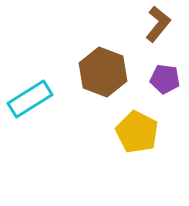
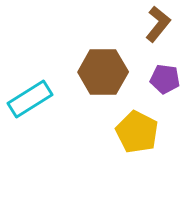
brown hexagon: rotated 21 degrees counterclockwise
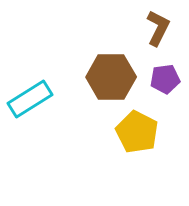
brown L-shape: moved 4 px down; rotated 12 degrees counterclockwise
brown hexagon: moved 8 px right, 5 px down
purple pentagon: rotated 16 degrees counterclockwise
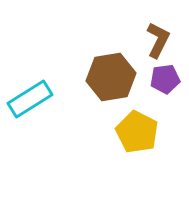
brown L-shape: moved 12 px down
brown hexagon: rotated 9 degrees counterclockwise
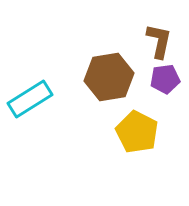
brown L-shape: moved 1 px right, 1 px down; rotated 15 degrees counterclockwise
brown hexagon: moved 2 px left
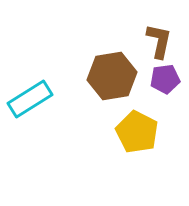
brown hexagon: moved 3 px right, 1 px up
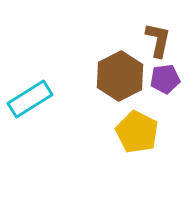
brown L-shape: moved 1 px left, 1 px up
brown hexagon: moved 8 px right; rotated 18 degrees counterclockwise
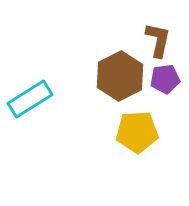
yellow pentagon: rotated 30 degrees counterclockwise
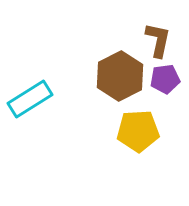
yellow pentagon: moved 1 px right, 1 px up
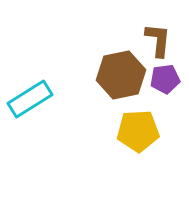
brown L-shape: rotated 6 degrees counterclockwise
brown hexagon: moved 1 px right, 1 px up; rotated 15 degrees clockwise
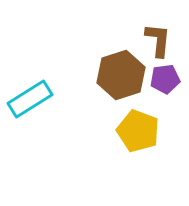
brown hexagon: rotated 6 degrees counterclockwise
yellow pentagon: rotated 24 degrees clockwise
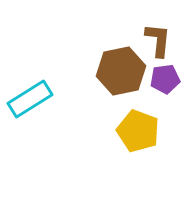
brown hexagon: moved 4 px up; rotated 6 degrees clockwise
